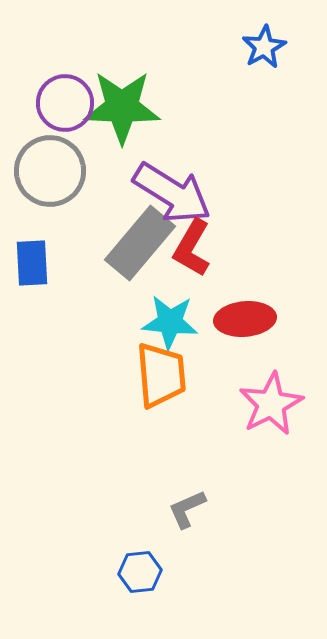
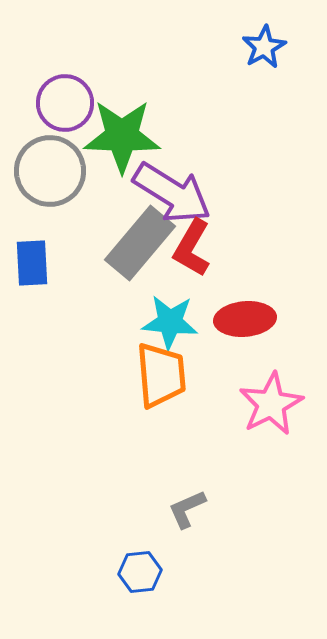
green star: moved 29 px down
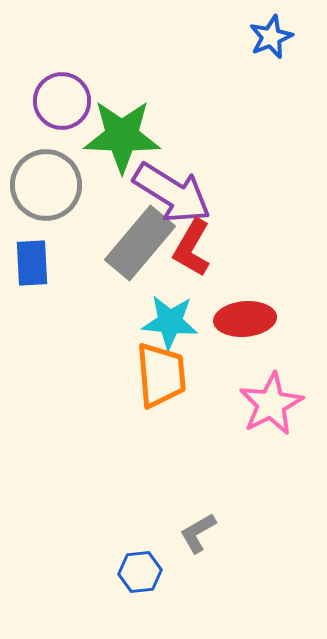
blue star: moved 7 px right, 10 px up; rotated 6 degrees clockwise
purple circle: moved 3 px left, 2 px up
gray circle: moved 4 px left, 14 px down
gray L-shape: moved 11 px right, 24 px down; rotated 6 degrees counterclockwise
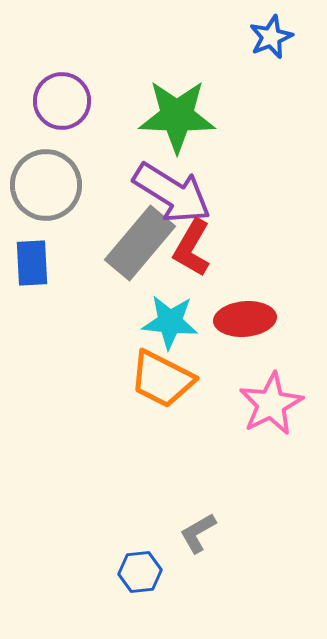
green star: moved 55 px right, 20 px up
orange trapezoid: moved 1 px right, 4 px down; rotated 122 degrees clockwise
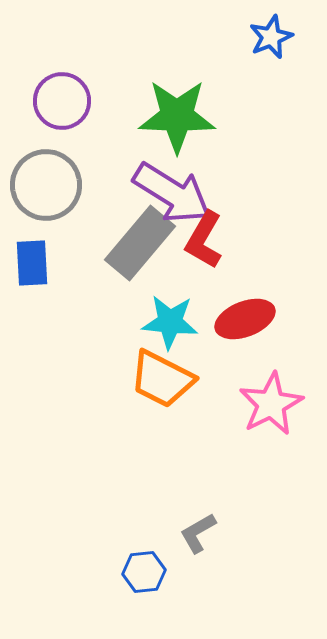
red L-shape: moved 12 px right, 8 px up
red ellipse: rotated 16 degrees counterclockwise
blue hexagon: moved 4 px right
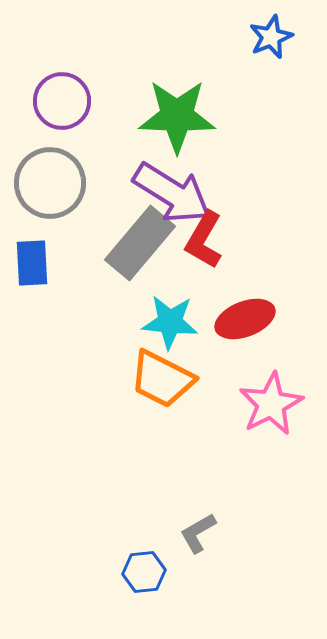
gray circle: moved 4 px right, 2 px up
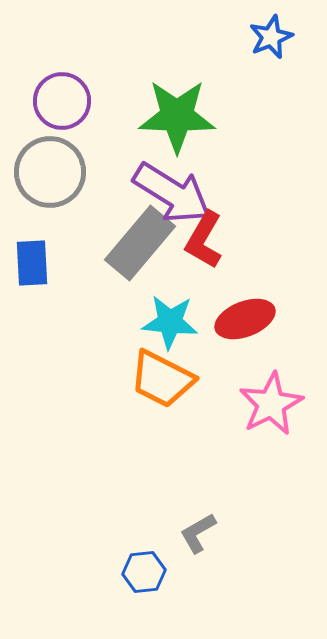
gray circle: moved 11 px up
